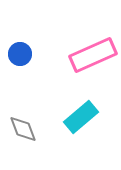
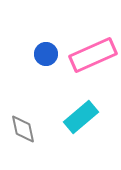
blue circle: moved 26 px right
gray diamond: rotated 8 degrees clockwise
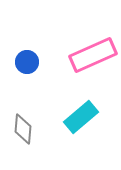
blue circle: moved 19 px left, 8 px down
gray diamond: rotated 16 degrees clockwise
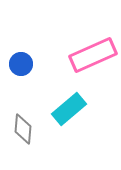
blue circle: moved 6 px left, 2 px down
cyan rectangle: moved 12 px left, 8 px up
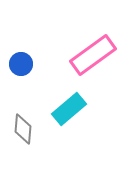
pink rectangle: rotated 12 degrees counterclockwise
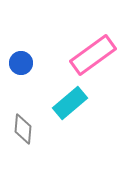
blue circle: moved 1 px up
cyan rectangle: moved 1 px right, 6 px up
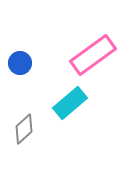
blue circle: moved 1 px left
gray diamond: moved 1 px right; rotated 44 degrees clockwise
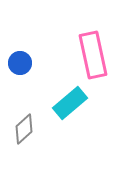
pink rectangle: rotated 66 degrees counterclockwise
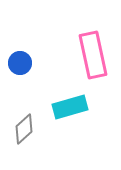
cyan rectangle: moved 4 px down; rotated 24 degrees clockwise
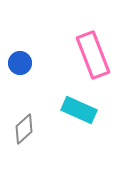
pink rectangle: rotated 9 degrees counterclockwise
cyan rectangle: moved 9 px right, 3 px down; rotated 40 degrees clockwise
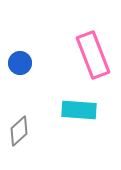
cyan rectangle: rotated 20 degrees counterclockwise
gray diamond: moved 5 px left, 2 px down
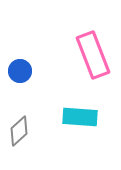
blue circle: moved 8 px down
cyan rectangle: moved 1 px right, 7 px down
